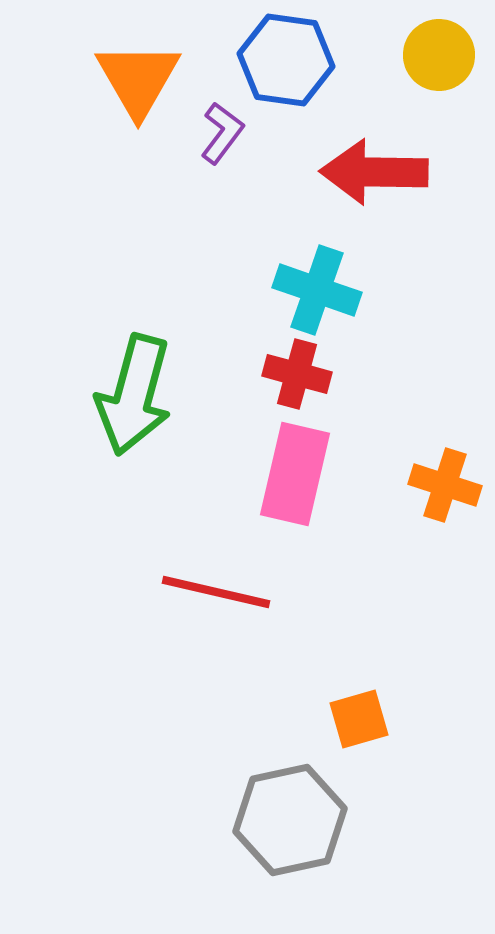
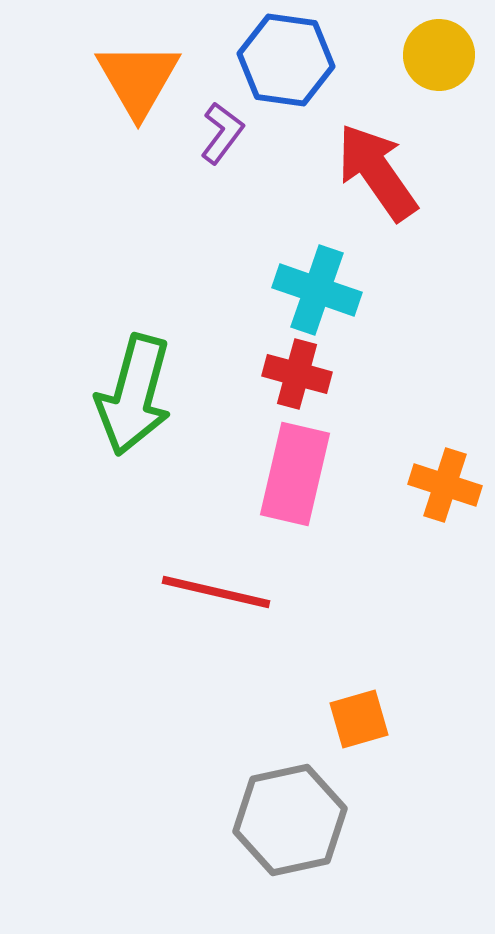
red arrow: moved 3 px right; rotated 54 degrees clockwise
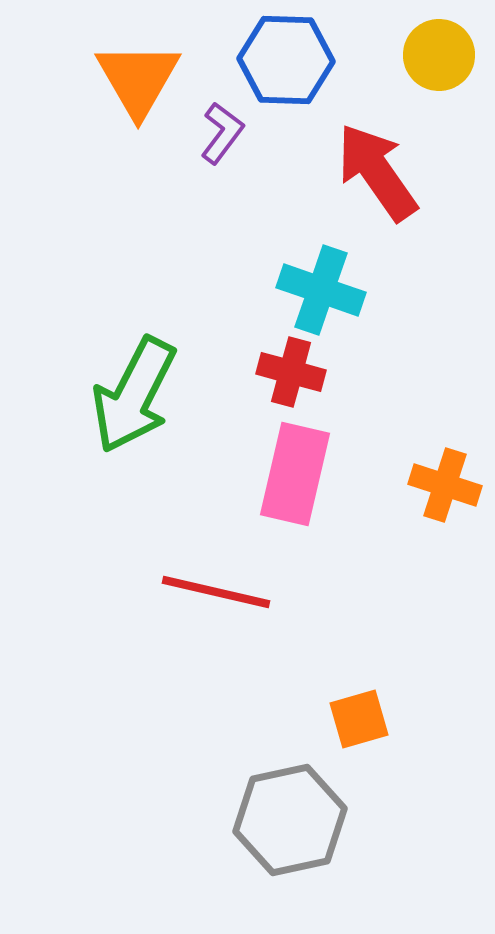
blue hexagon: rotated 6 degrees counterclockwise
cyan cross: moved 4 px right
red cross: moved 6 px left, 2 px up
green arrow: rotated 12 degrees clockwise
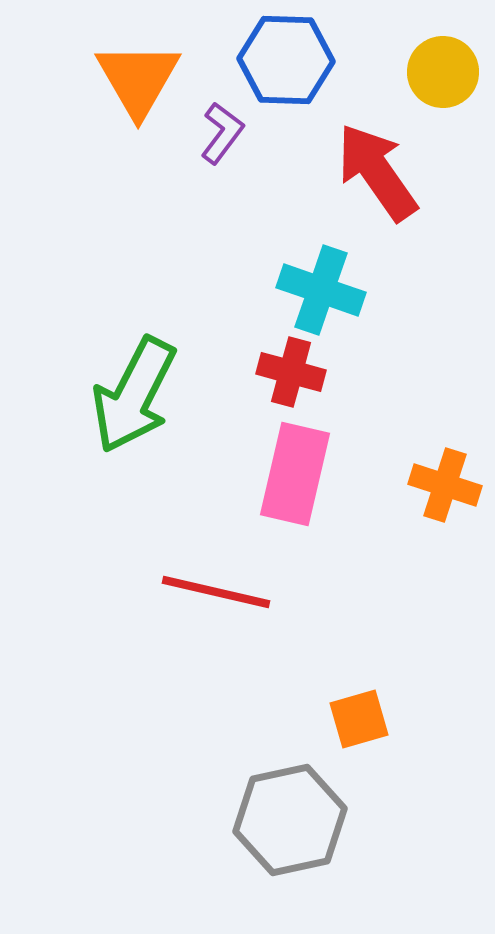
yellow circle: moved 4 px right, 17 px down
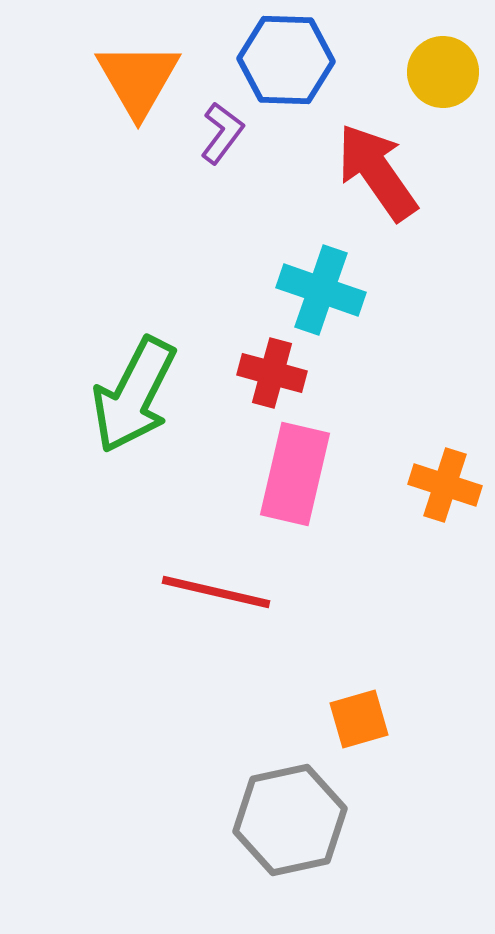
red cross: moved 19 px left, 1 px down
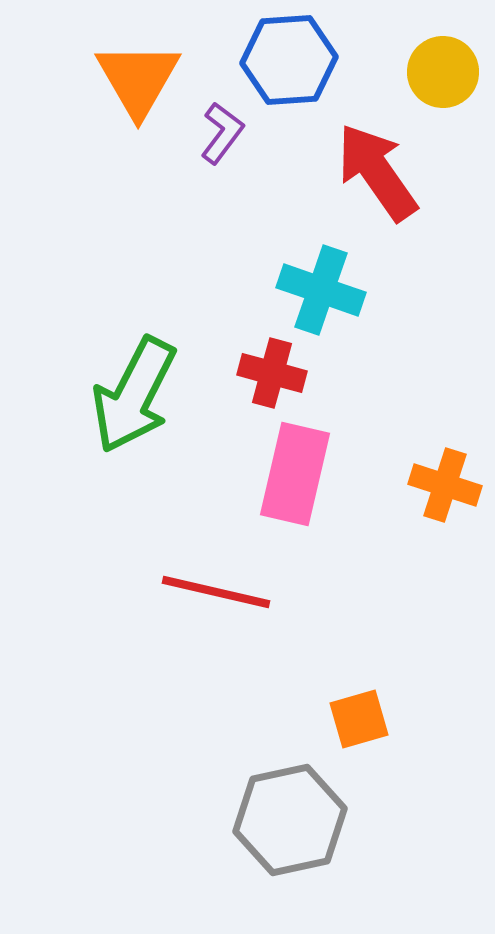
blue hexagon: moved 3 px right; rotated 6 degrees counterclockwise
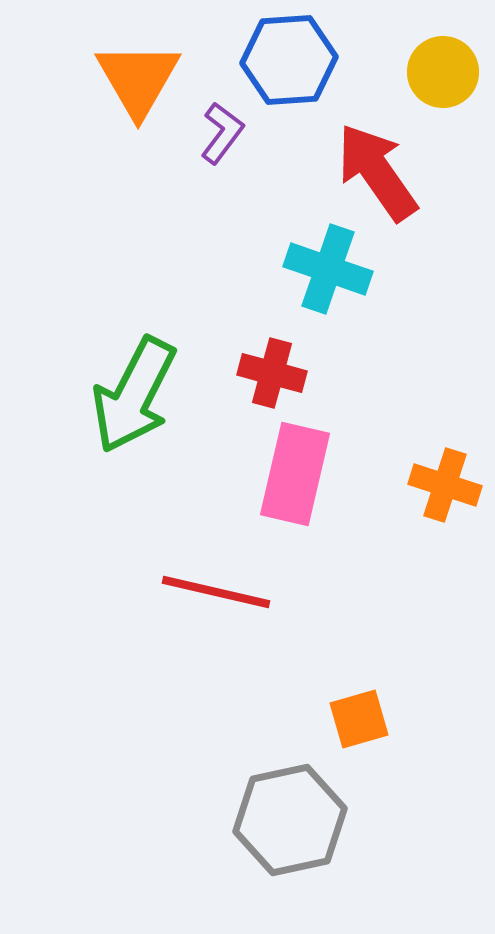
cyan cross: moved 7 px right, 21 px up
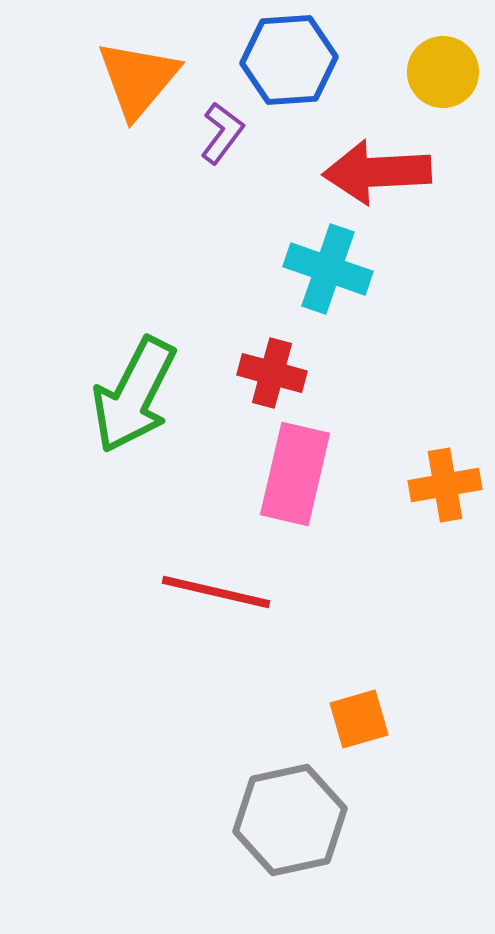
orange triangle: rotated 10 degrees clockwise
red arrow: rotated 58 degrees counterclockwise
orange cross: rotated 28 degrees counterclockwise
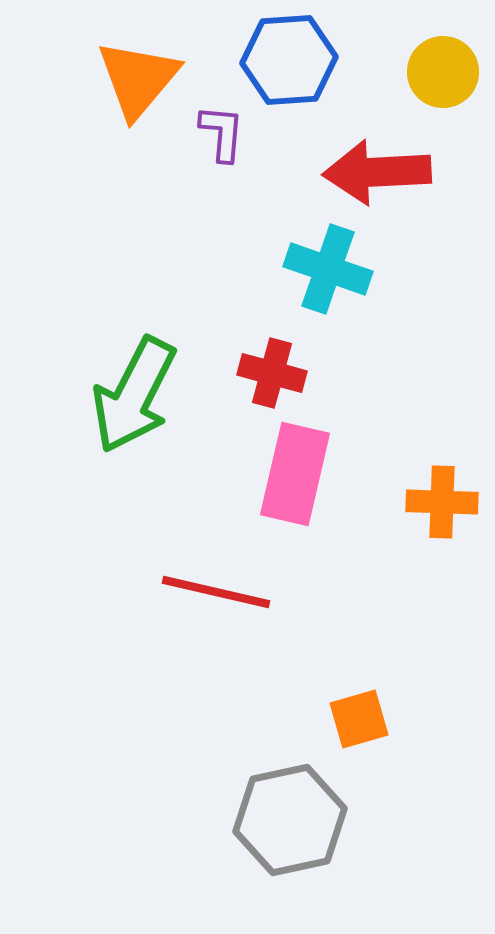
purple L-shape: rotated 32 degrees counterclockwise
orange cross: moved 3 px left, 17 px down; rotated 12 degrees clockwise
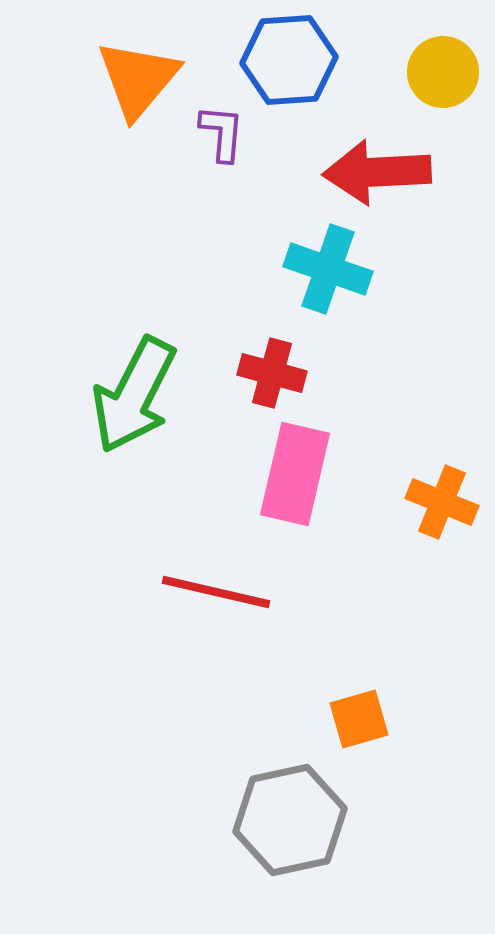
orange cross: rotated 20 degrees clockwise
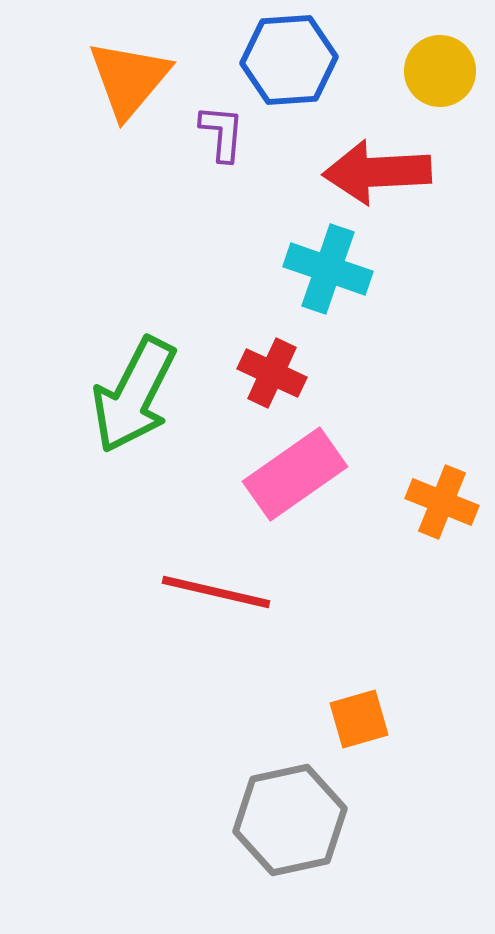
yellow circle: moved 3 px left, 1 px up
orange triangle: moved 9 px left
red cross: rotated 10 degrees clockwise
pink rectangle: rotated 42 degrees clockwise
